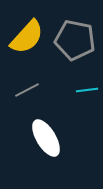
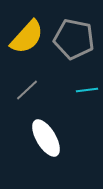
gray pentagon: moved 1 px left, 1 px up
gray line: rotated 15 degrees counterclockwise
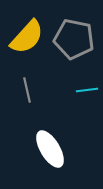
gray line: rotated 60 degrees counterclockwise
white ellipse: moved 4 px right, 11 px down
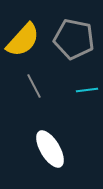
yellow semicircle: moved 4 px left, 3 px down
gray line: moved 7 px right, 4 px up; rotated 15 degrees counterclockwise
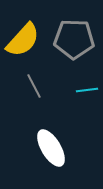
gray pentagon: rotated 9 degrees counterclockwise
white ellipse: moved 1 px right, 1 px up
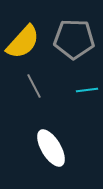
yellow semicircle: moved 2 px down
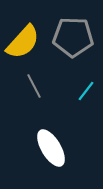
gray pentagon: moved 1 px left, 2 px up
cyan line: moved 1 px left, 1 px down; rotated 45 degrees counterclockwise
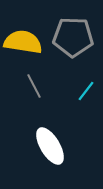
yellow semicircle: rotated 123 degrees counterclockwise
white ellipse: moved 1 px left, 2 px up
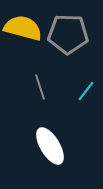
gray pentagon: moved 5 px left, 3 px up
yellow semicircle: moved 14 px up; rotated 6 degrees clockwise
gray line: moved 6 px right, 1 px down; rotated 10 degrees clockwise
